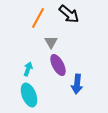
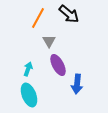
gray triangle: moved 2 px left, 1 px up
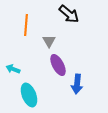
orange line: moved 12 px left, 7 px down; rotated 25 degrees counterclockwise
cyan arrow: moved 15 px left; rotated 88 degrees counterclockwise
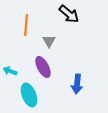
purple ellipse: moved 15 px left, 2 px down
cyan arrow: moved 3 px left, 2 px down
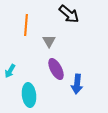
purple ellipse: moved 13 px right, 2 px down
cyan arrow: rotated 80 degrees counterclockwise
cyan ellipse: rotated 15 degrees clockwise
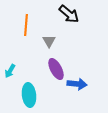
blue arrow: rotated 90 degrees counterclockwise
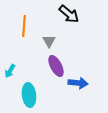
orange line: moved 2 px left, 1 px down
purple ellipse: moved 3 px up
blue arrow: moved 1 px right, 1 px up
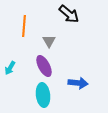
purple ellipse: moved 12 px left
cyan arrow: moved 3 px up
cyan ellipse: moved 14 px right
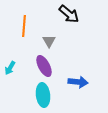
blue arrow: moved 1 px up
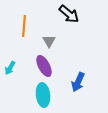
blue arrow: rotated 108 degrees clockwise
